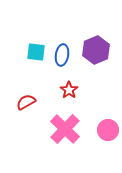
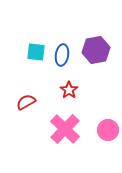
purple hexagon: rotated 12 degrees clockwise
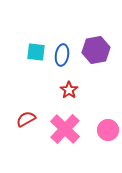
red semicircle: moved 17 px down
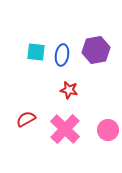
red star: rotated 24 degrees counterclockwise
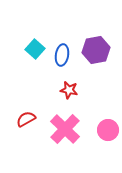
cyan square: moved 1 px left, 3 px up; rotated 36 degrees clockwise
